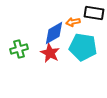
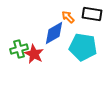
black rectangle: moved 2 px left, 1 px down
orange arrow: moved 5 px left, 5 px up; rotated 56 degrees clockwise
red star: moved 16 px left, 1 px down
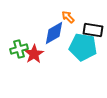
black rectangle: moved 1 px right, 16 px down
red star: rotated 12 degrees clockwise
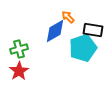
blue diamond: moved 1 px right, 2 px up
cyan pentagon: moved 1 px down; rotated 28 degrees counterclockwise
red star: moved 15 px left, 17 px down
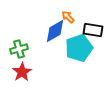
cyan pentagon: moved 4 px left
red star: moved 3 px right, 1 px down
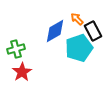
orange arrow: moved 9 px right, 2 px down
black rectangle: moved 1 px down; rotated 54 degrees clockwise
green cross: moved 3 px left
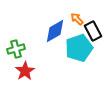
red star: moved 3 px right, 1 px up
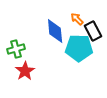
blue diamond: rotated 65 degrees counterclockwise
cyan pentagon: rotated 20 degrees clockwise
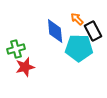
red star: moved 4 px up; rotated 18 degrees clockwise
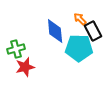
orange arrow: moved 3 px right
